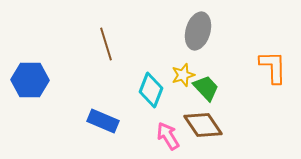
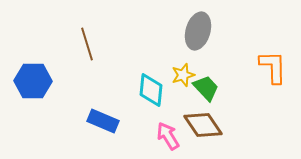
brown line: moved 19 px left
blue hexagon: moved 3 px right, 1 px down
cyan diamond: rotated 16 degrees counterclockwise
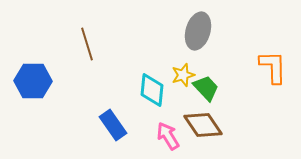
cyan diamond: moved 1 px right
blue rectangle: moved 10 px right, 4 px down; rotated 32 degrees clockwise
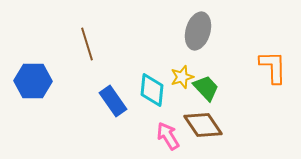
yellow star: moved 1 px left, 2 px down
blue rectangle: moved 24 px up
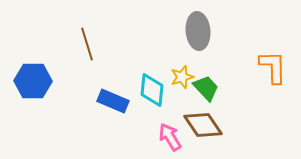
gray ellipse: rotated 21 degrees counterclockwise
blue rectangle: rotated 32 degrees counterclockwise
pink arrow: moved 2 px right, 1 px down
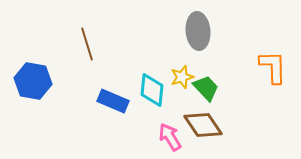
blue hexagon: rotated 9 degrees clockwise
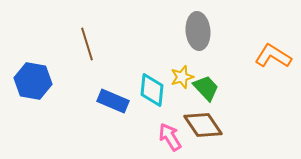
orange L-shape: moved 11 px up; rotated 57 degrees counterclockwise
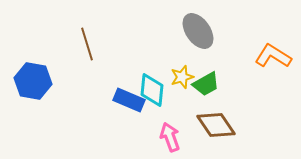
gray ellipse: rotated 30 degrees counterclockwise
green trapezoid: moved 4 px up; rotated 104 degrees clockwise
blue rectangle: moved 16 px right, 1 px up
brown diamond: moved 13 px right
pink arrow: rotated 12 degrees clockwise
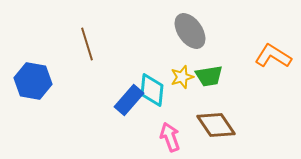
gray ellipse: moved 8 px left
green trapezoid: moved 3 px right, 8 px up; rotated 20 degrees clockwise
blue rectangle: rotated 72 degrees counterclockwise
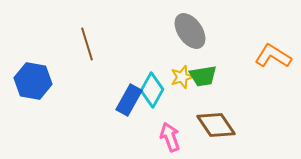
green trapezoid: moved 6 px left
cyan diamond: rotated 24 degrees clockwise
blue rectangle: rotated 12 degrees counterclockwise
